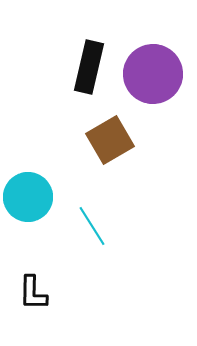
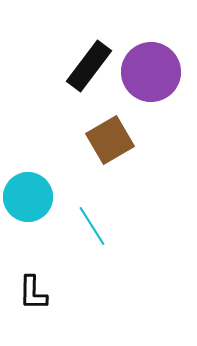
black rectangle: moved 1 px up; rotated 24 degrees clockwise
purple circle: moved 2 px left, 2 px up
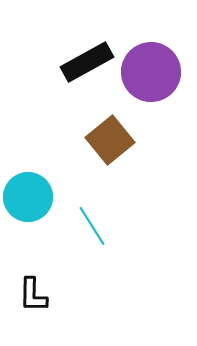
black rectangle: moved 2 px left, 4 px up; rotated 24 degrees clockwise
brown square: rotated 9 degrees counterclockwise
black L-shape: moved 2 px down
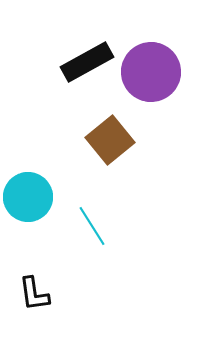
black L-shape: moved 1 px right, 1 px up; rotated 9 degrees counterclockwise
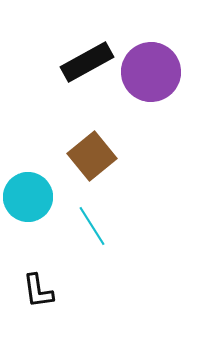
brown square: moved 18 px left, 16 px down
black L-shape: moved 4 px right, 3 px up
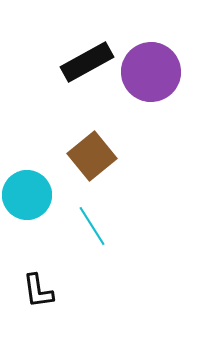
cyan circle: moved 1 px left, 2 px up
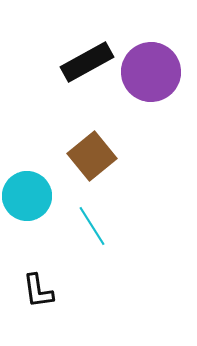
cyan circle: moved 1 px down
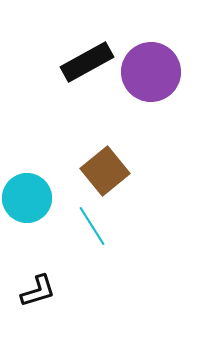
brown square: moved 13 px right, 15 px down
cyan circle: moved 2 px down
black L-shape: rotated 99 degrees counterclockwise
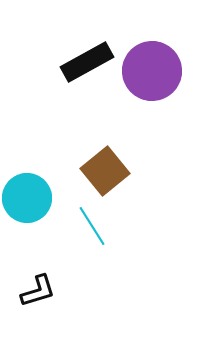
purple circle: moved 1 px right, 1 px up
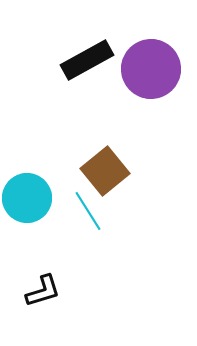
black rectangle: moved 2 px up
purple circle: moved 1 px left, 2 px up
cyan line: moved 4 px left, 15 px up
black L-shape: moved 5 px right
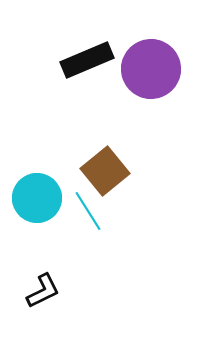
black rectangle: rotated 6 degrees clockwise
cyan circle: moved 10 px right
black L-shape: rotated 9 degrees counterclockwise
